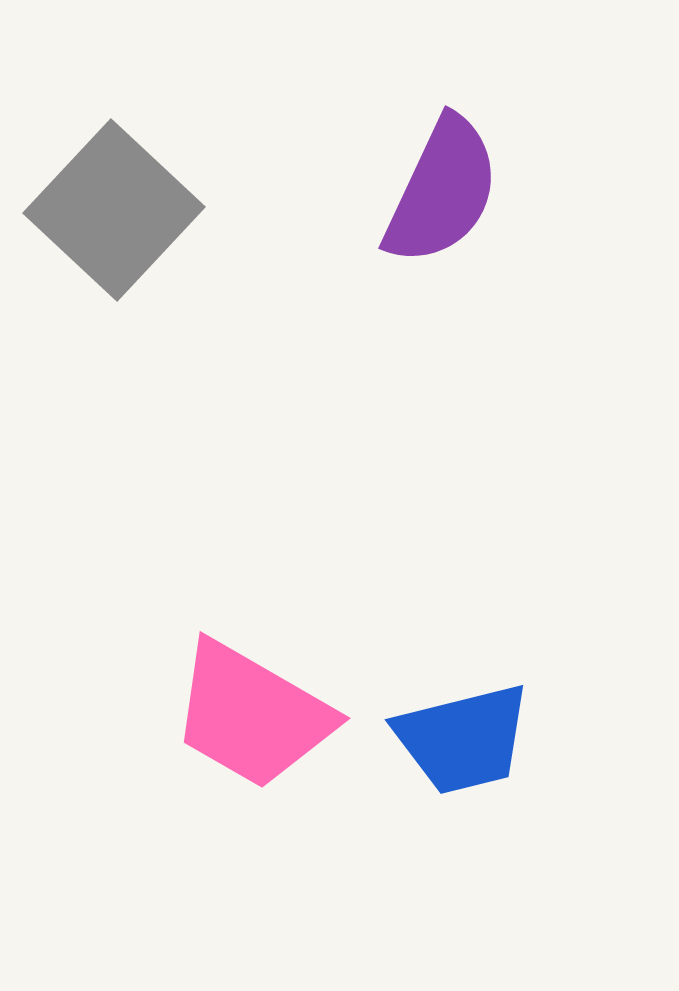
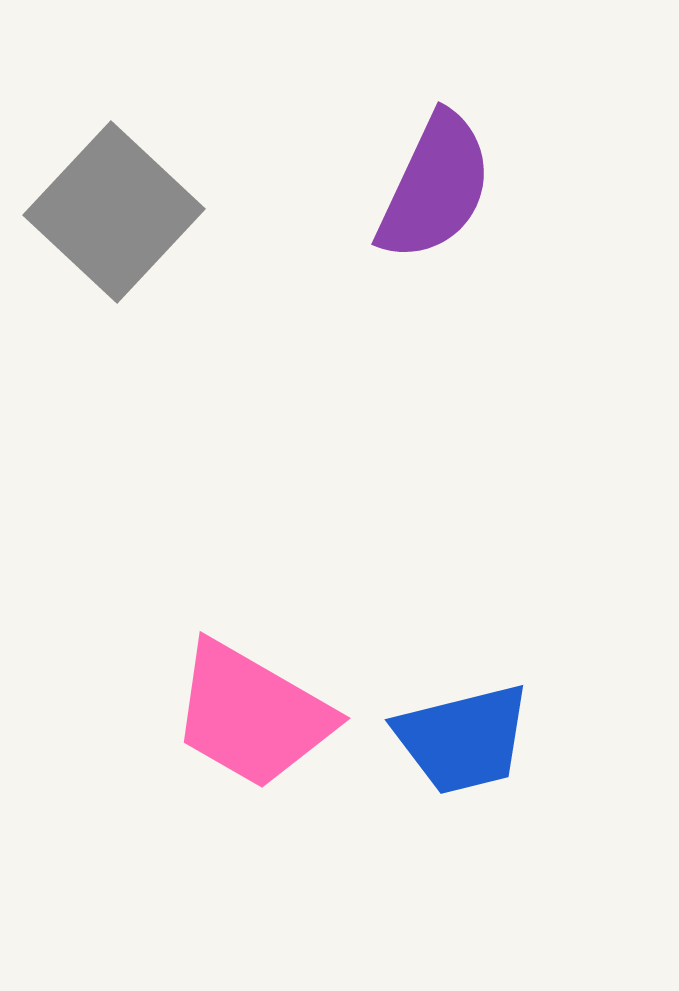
purple semicircle: moved 7 px left, 4 px up
gray square: moved 2 px down
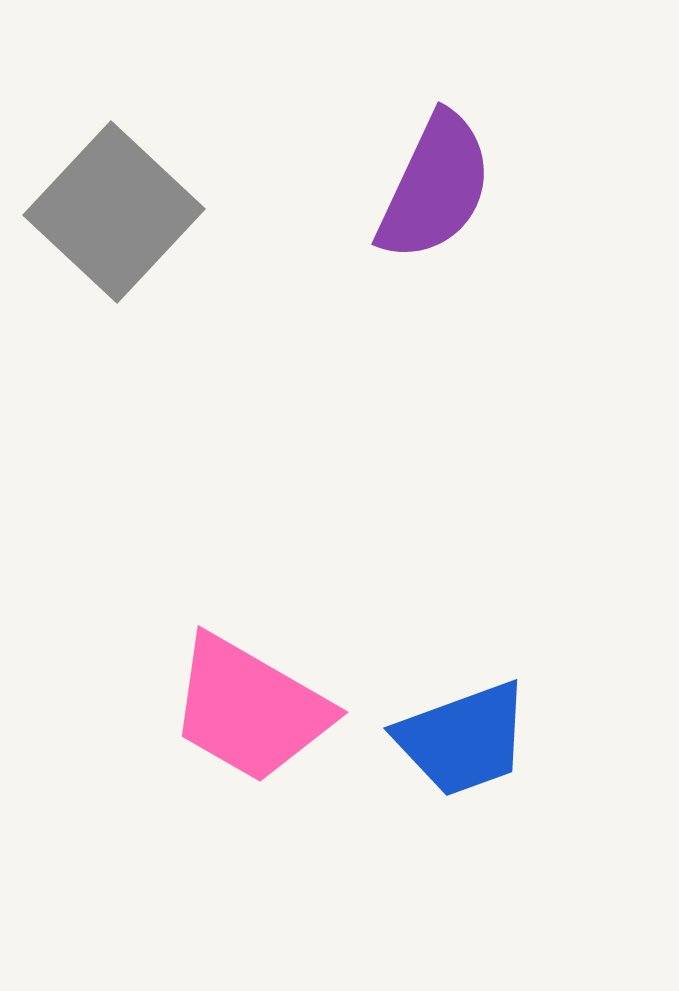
pink trapezoid: moved 2 px left, 6 px up
blue trapezoid: rotated 6 degrees counterclockwise
